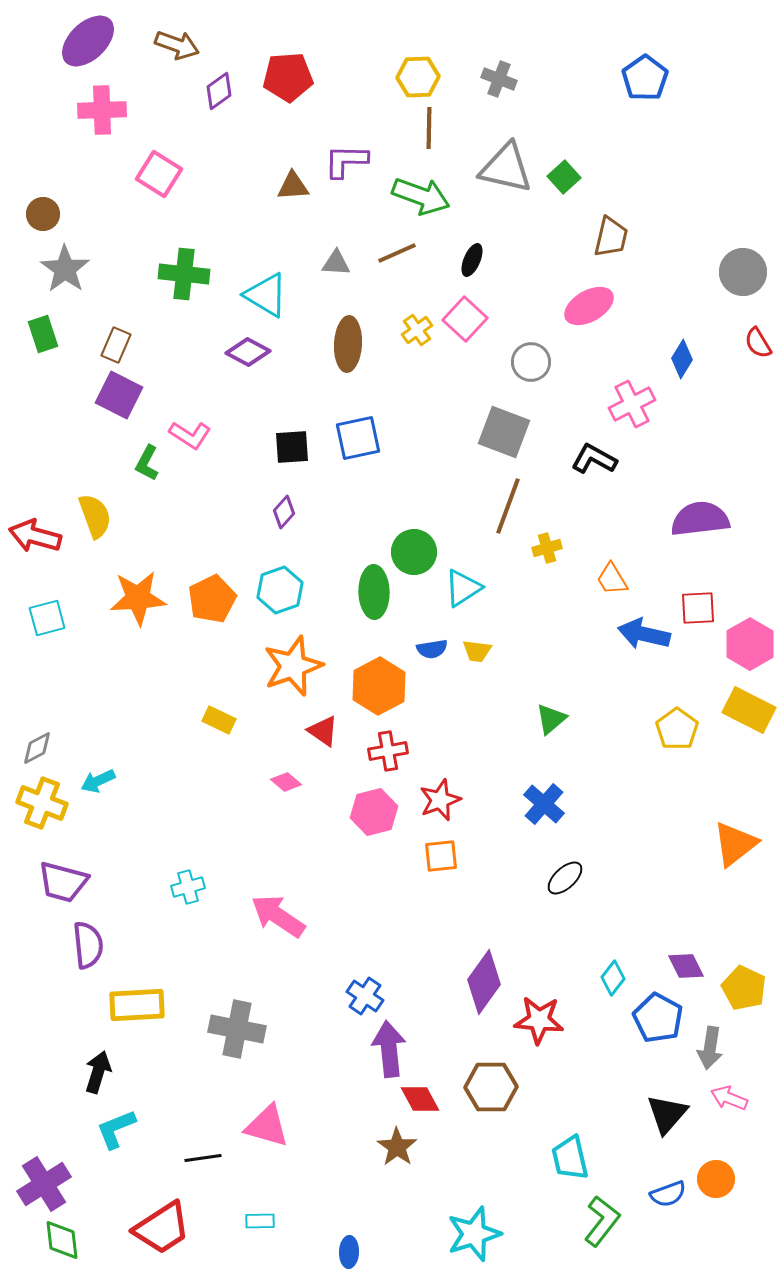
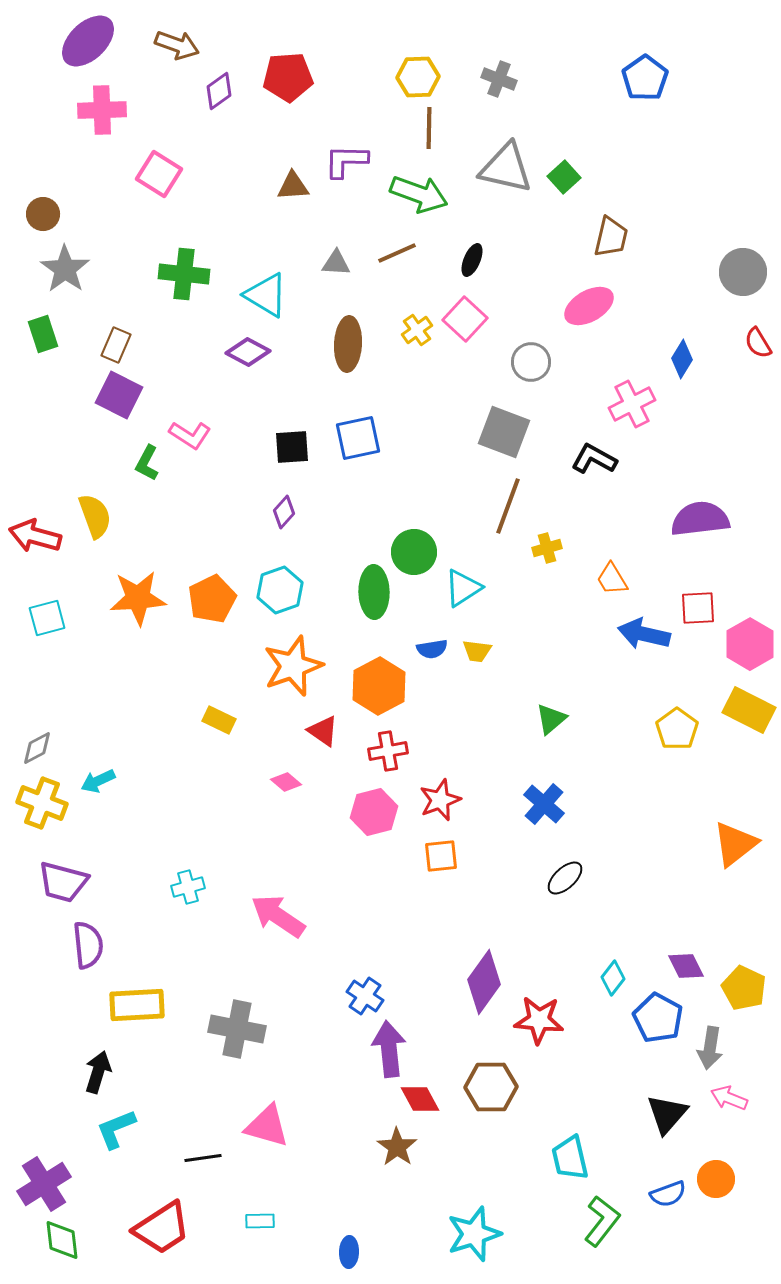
green arrow at (421, 196): moved 2 px left, 2 px up
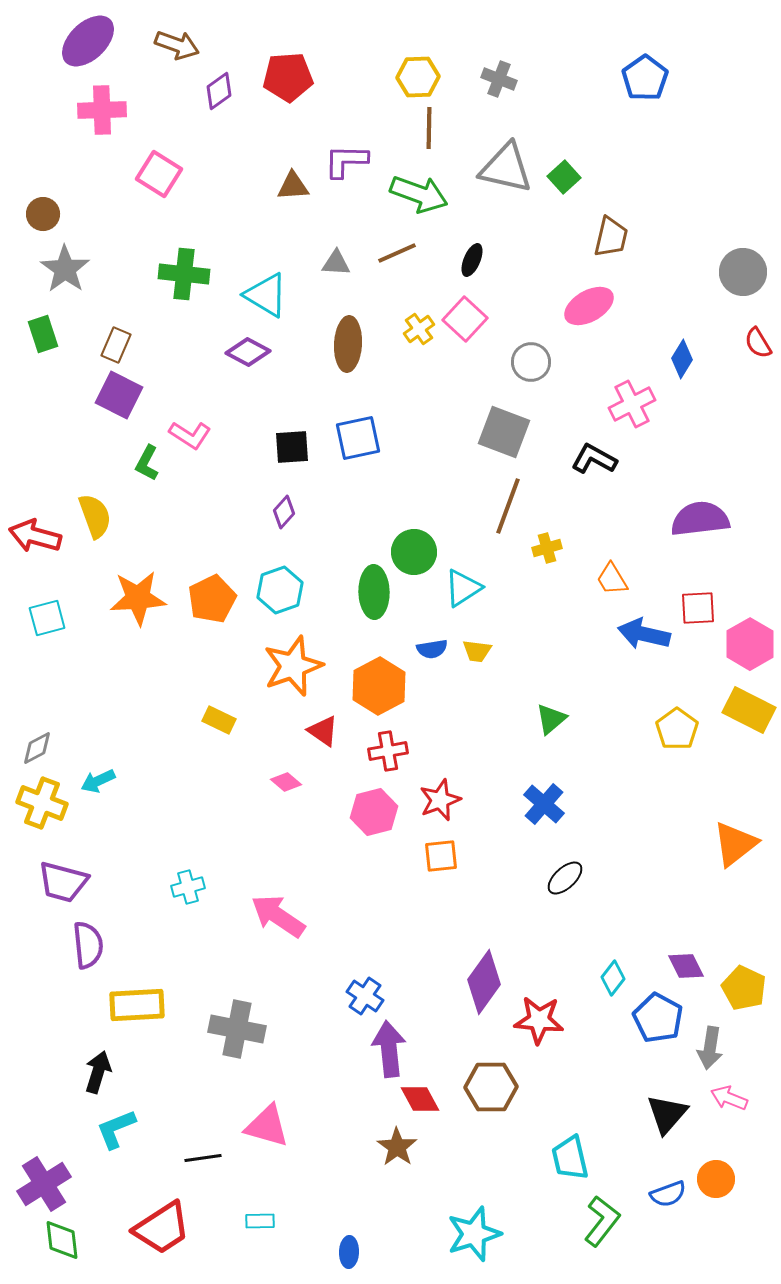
yellow cross at (417, 330): moved 2 px right, 1 px up
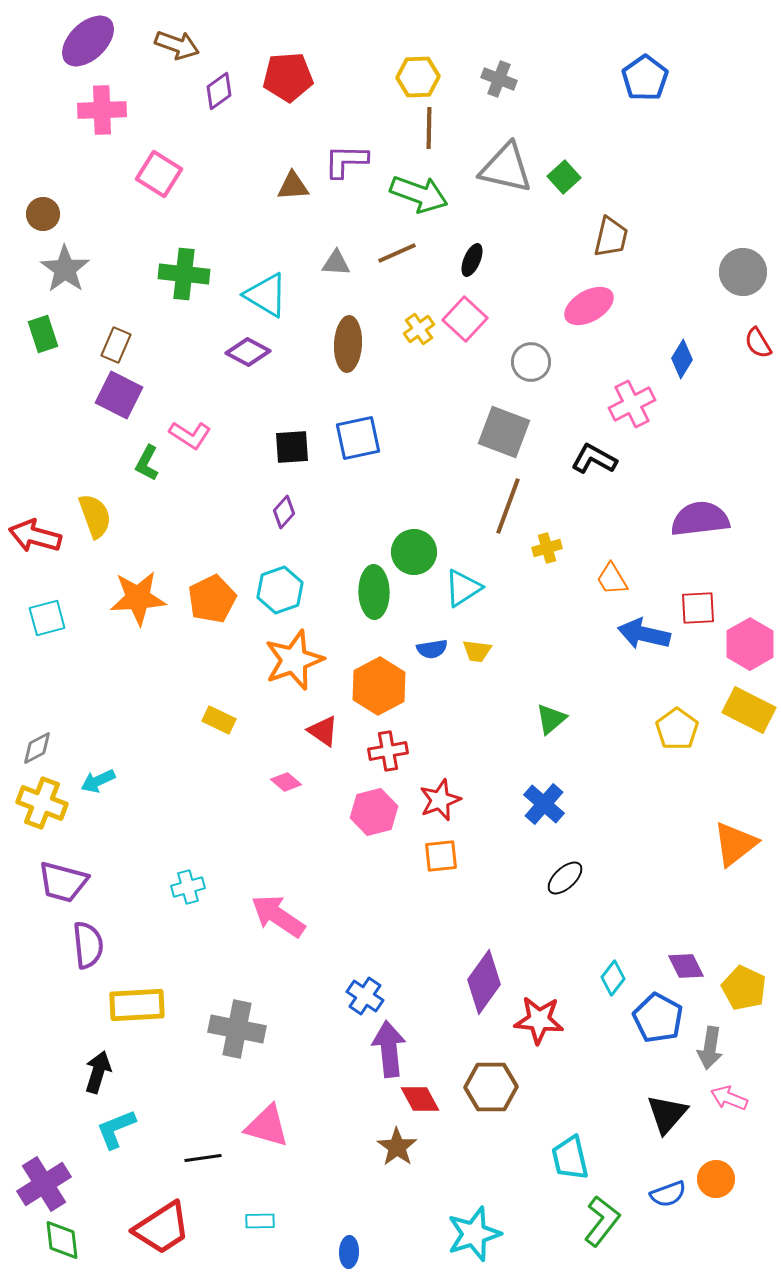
orange star at (293, 666): moved 1 px right, 6 px up
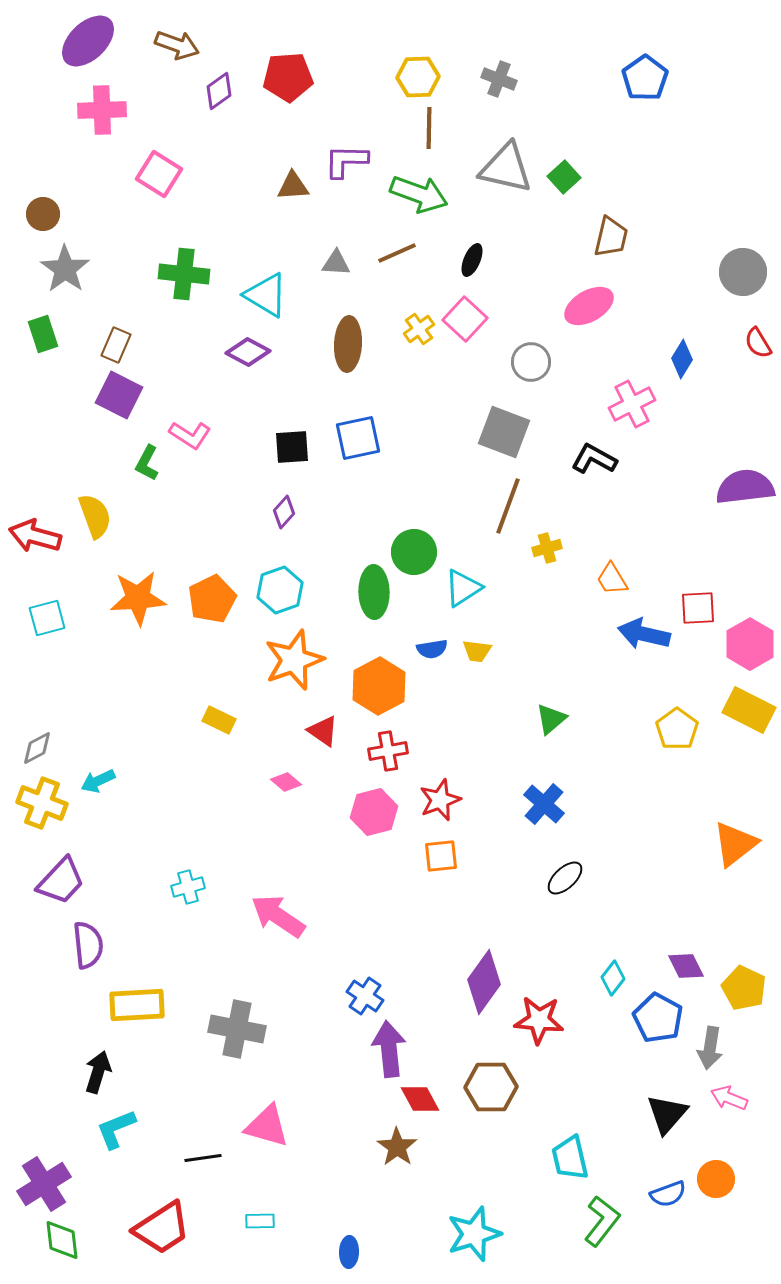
purple semicircle at (700, 519): moved 45 px right, 32 px up
purple trapezoid at (63, 882): moved 2 px left, 1 px up; rotated 62 degrees counterclockwise
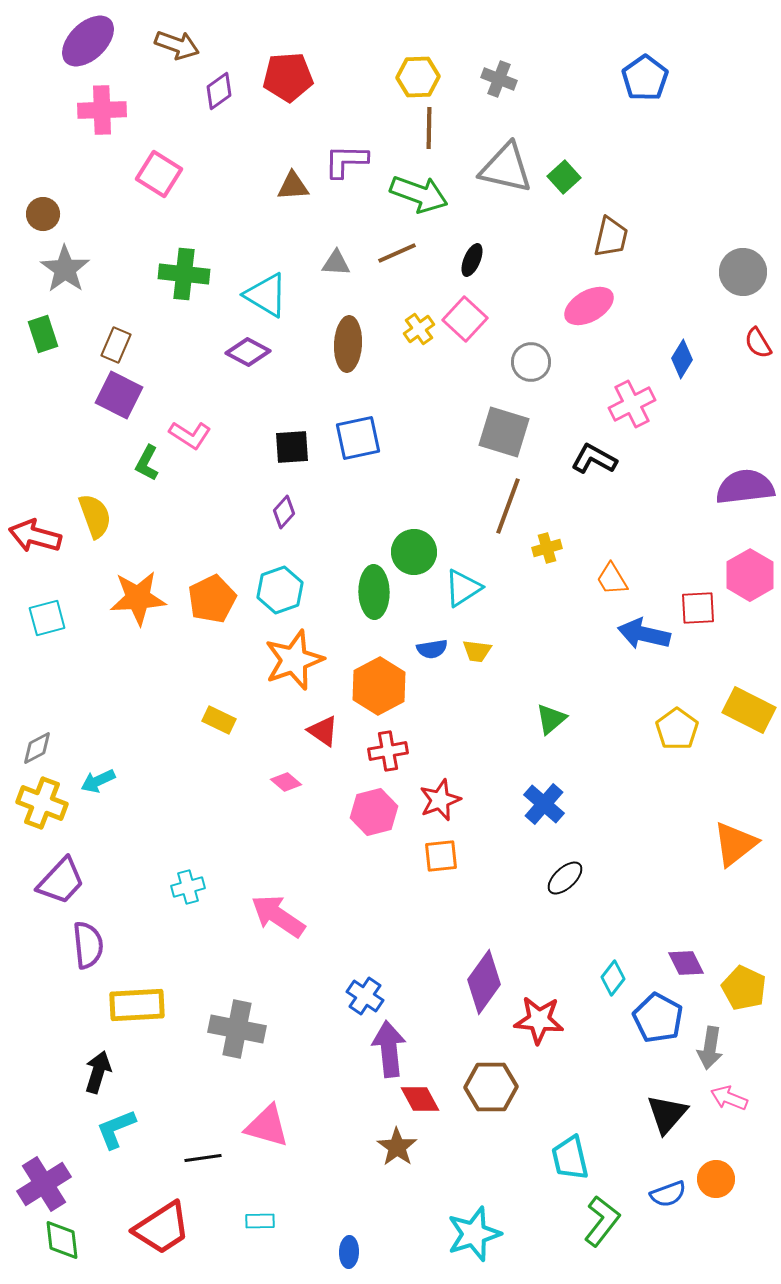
gray square at (504, 432): rotated 4 degrees counterclockwise
pink hexagon at (750, 644): moved 69 px up
purple diamond at (686, 966): moved 3 px up
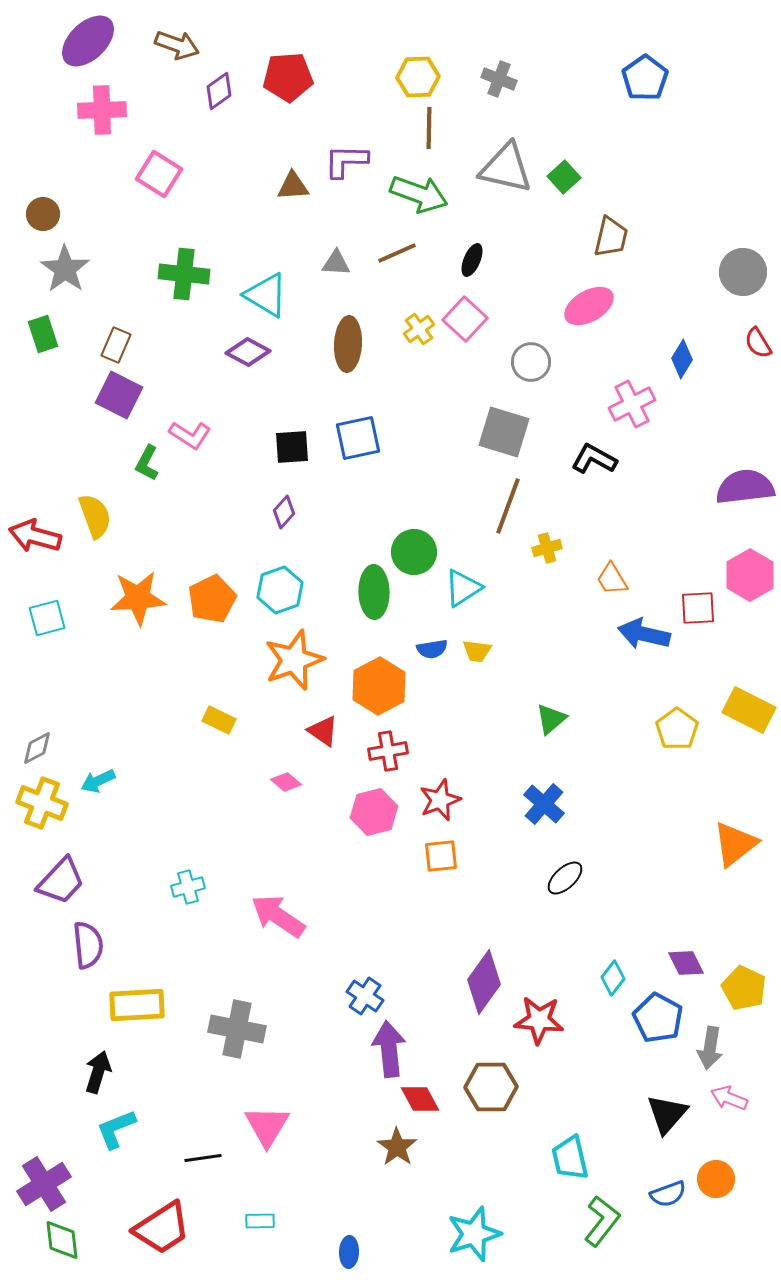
pink triangle at (267, 1126): rotated 45 degrees clockwise
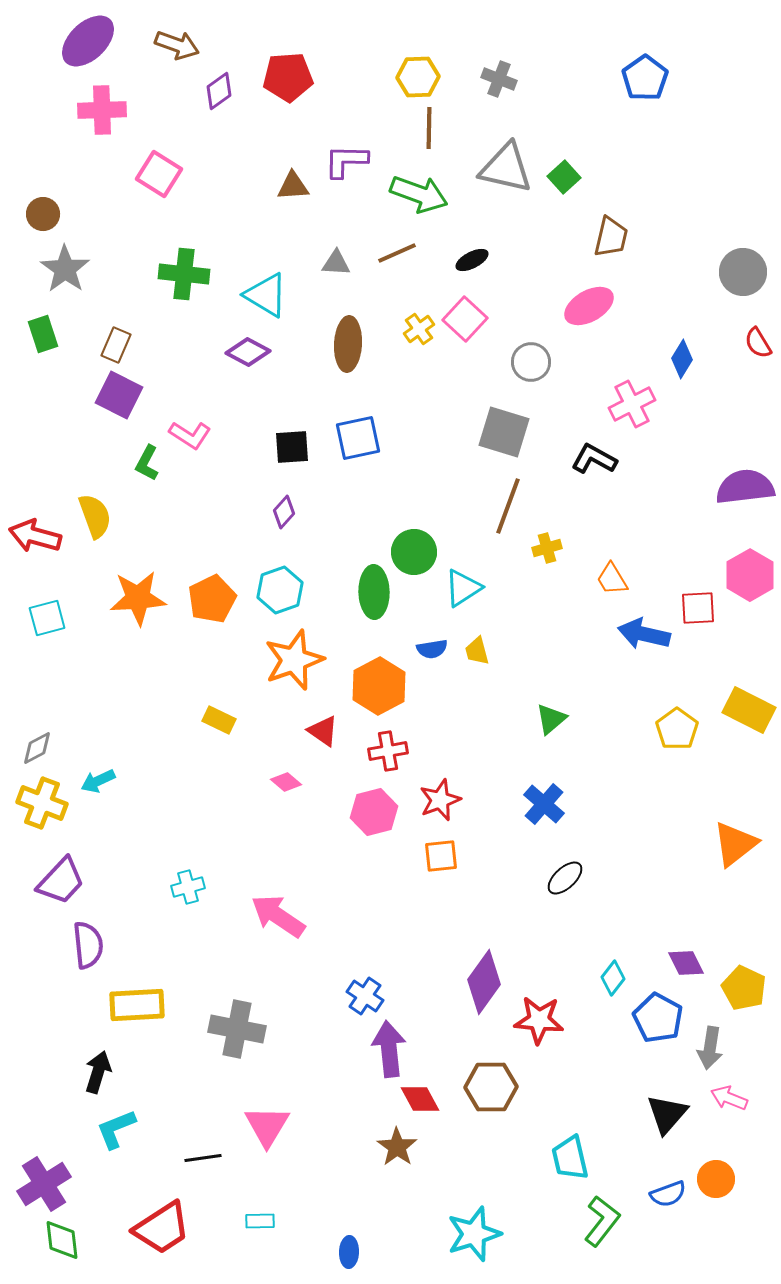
black ellipse at (472, 260): rotated 40 degrees clockwise
yellow trapezoid at (477, 651): rotated 68 degrees clockwise
